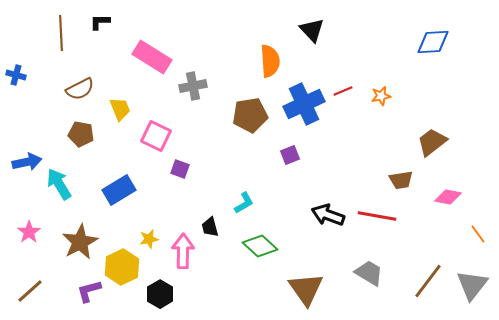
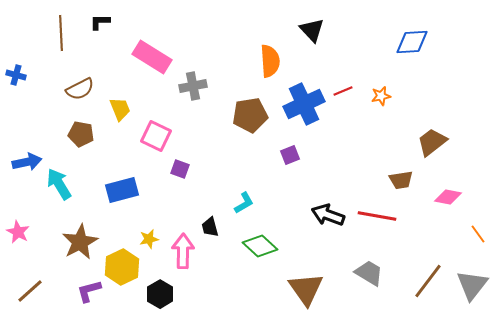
blue diamond at (433, 42): moved 21 px left
blue rectangle at (119, 190): moved 3 px right; rotated 16 degrees clockwise
pink star at (29, 232): moved 11 px left; rotated 10 degrees counterclockwise
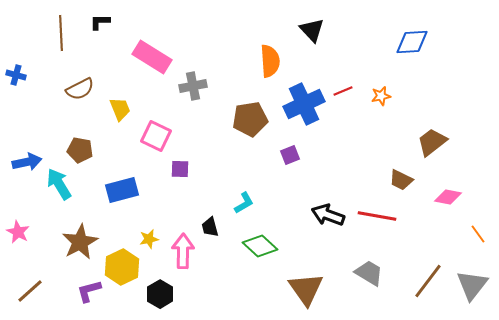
brown pentagon at (250, 115): moved 4 px down
brown pentagon at (81, 134): moved 1 px left, 16 px down
purple square at (180, 169): rotated 18 degrees counterclockwise
brown trapezoid at (401, 180): rotated 35 degrees clockwise
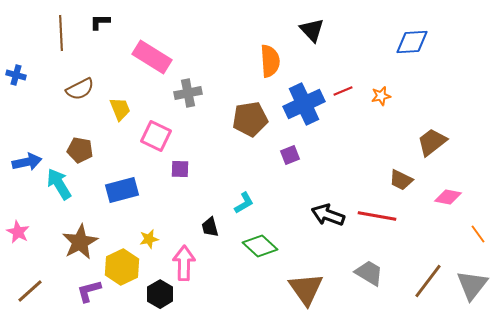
gray cross at (193, 86): moved 5 px left, 7 px down
pink arrow at (183, 251): moved 1 px right, 12 px down
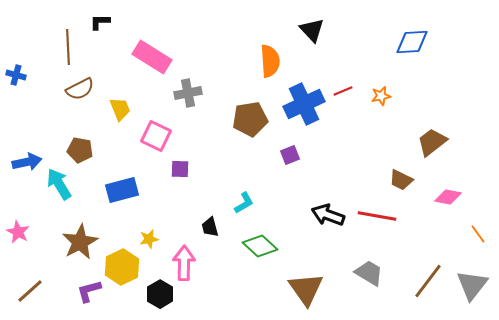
brown line at (61, 33): moved 7 px right, 14 px down
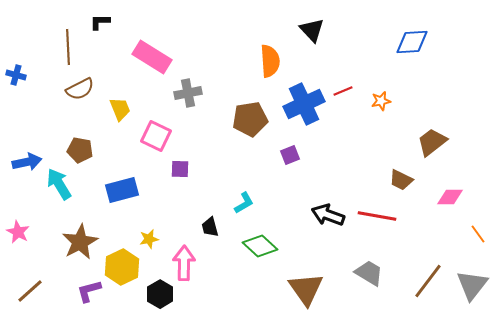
orange star at (381, 96): moved 5 px down
pink diamond at (448, 197): moved 2 px right; rotated 12 degrees counterclockwise
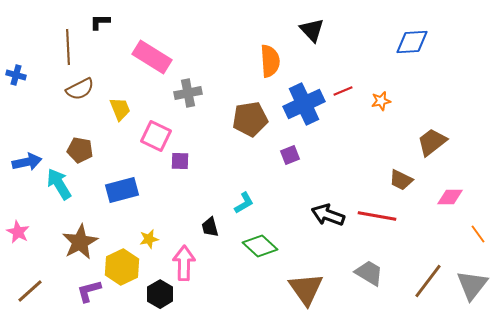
purple square at (180, 169): moved 8 px up
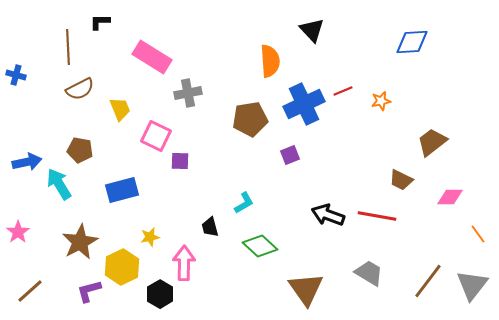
pink star at (18, 232): rotated 10 degrees clockwise
yellow star at (149, 239): moved 1 px right, 2 px up
